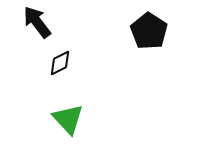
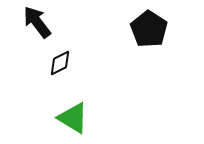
black pentagon: moved 2 px up
green triangle: moved 5 px right, 1 px up; rotated 16 degrees counterclockwise
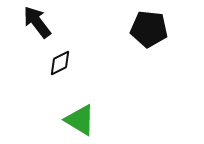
black pentagon: rotated 27 degrees counterclockwise
green triangle: moved 7 px right, 2 px down
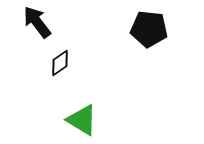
black diamond: rotated 8 degrees counterclockwise
green triangle: moved 2 px right
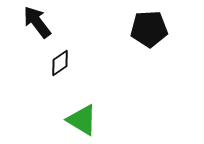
black pentagon: rotated 9 degrees counterclockwise
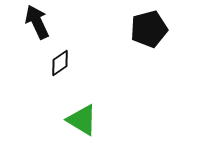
black arrow: rotated 12 degrees clockwise
black pentagon: rotated 12 degrees counterclockwise
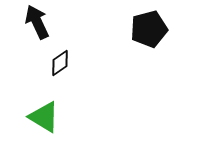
green triangle: moved 38 px left, 3 px up
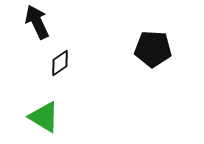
black pentagon: moved 4 px right, 20 px down; rotated 18 degrees clockwise
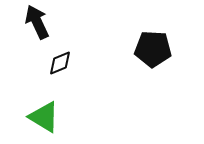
black diamond: rotated 12 degrees clockwise
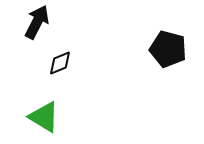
black arrow: rotated 52 degrees clockwise
black pentagon: moved 15 px right; rotated 12 degrees clockwise
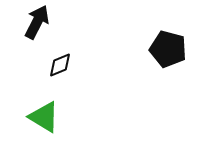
black diamond: moved 2 px down
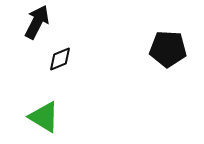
black pentagon: rotated 12 degrees counterclockwise
black diamond: moved 6 px up
